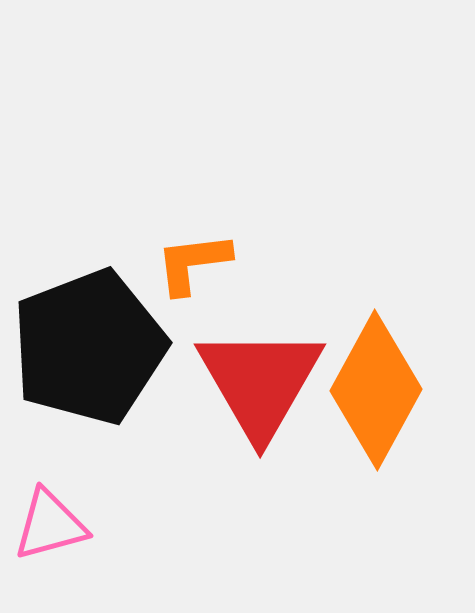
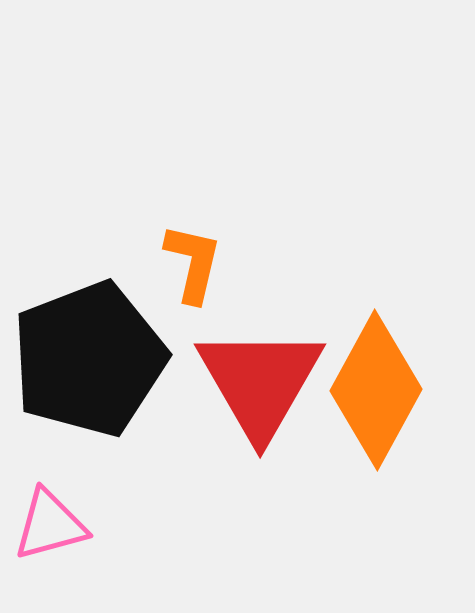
orange L-shape: rotated 110 degrees clockwise
black pentagon: moved 12 px down
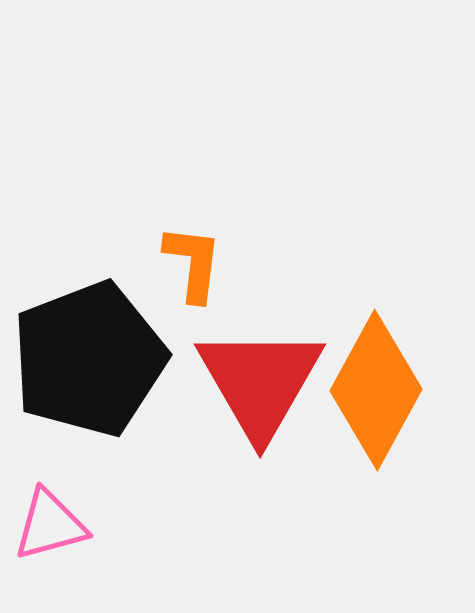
orange L-shape: rotated 6 degrees counterclockwise
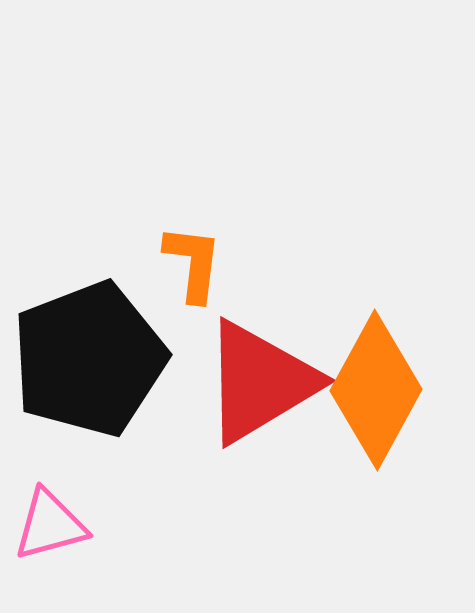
red triangle: rotated 29 degrees clockwise
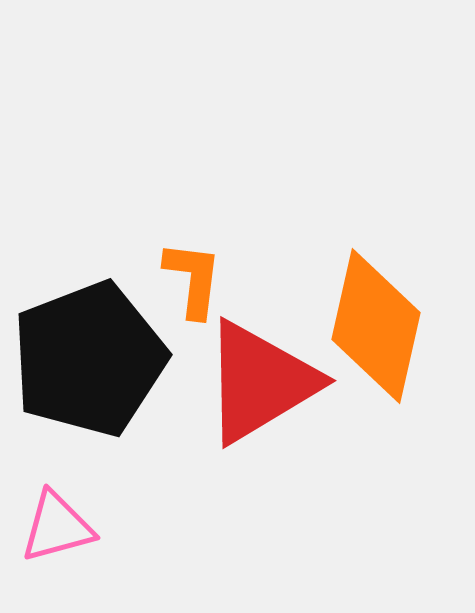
orange L-shape: moved 16 px down
orange diamond: moved 64 px up; rotated 16 degrees counterclockwise
pink triangle: moved 7 px right, 2 px down
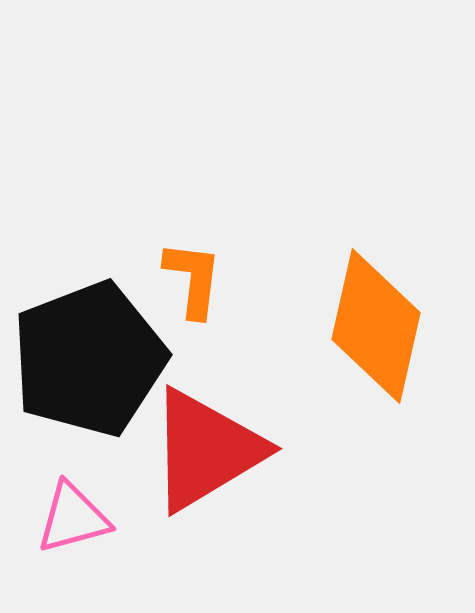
red triangle: moved 54 px left, 68 px down
pink triangle: moved 16 px right, 9 px up
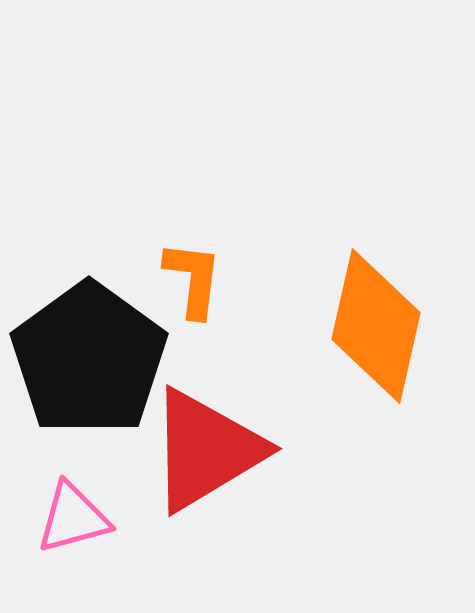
black pentagon: rotated 15 degrees counterclockwise
